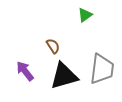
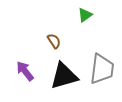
brown semicircle: moved 1 px right, 5 px up
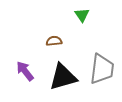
green triangle: moved 3 px left; rotated 28 degrees counterclockwise
brown semicircle: rotated 63 degrees counterclockwise
black triangle: moved 1 px left, 1 px down
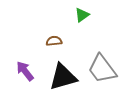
green triangle: rotated 28 degrees clockwise
gray trapezoid: rotated 136 degrees clockwise
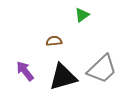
gray trapezoid: rotated 96 degrees counterclockwise
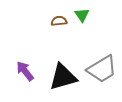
green triangle: rotated 28 degrees counterclockwise
brown semicircle: moved 5 px right, 20 px up
gray trapezoid: rotated 12 degrees clockwise
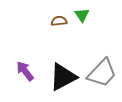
gray trapezoid: moved 4 px down; rotated 16 degrees counterclockwise
black triangle: rotated 12 degrees counterclockwise
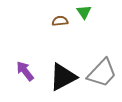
green triangle: moved 2 px right, 3 px up
brown semicircle: moved 1 px right
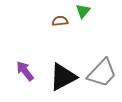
green triangle: moved 1 px left, 1 px up; rotated 14 degrees clockwise
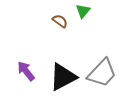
brown semicircle: rotated 42 degrees clockwise
purple arrow: moved 1 px right
